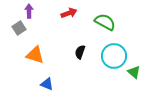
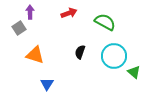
purple arrow: moved 1 px right, 1 px down
blue triangle: rotated 40 degrees clockwise
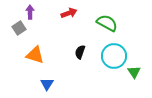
green semicircle: moved 2 px right, 1 px down
green triangle: rotated 16 degrees clockwise
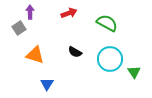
black semicircle: moved 5 px left; rotated 80 degrees counterclockwise
cyan circle: moved 4 px left, 3 px down
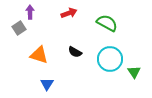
orange triangle: moved 4 px right
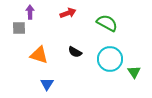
red arrow: moved 1 px left
gray square: rotated 32 degrees clockwise
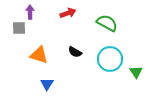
green triangle: moved 2 px right
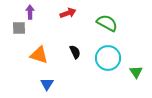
black semicircle: rotated 144 degrees counterclockwise
cyan circle: moved 2 px left, 1 px up
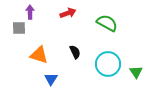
cyan circle: moved 6 px down
blue triangle: moved 4 px right, 5 px up
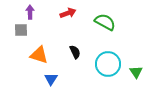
green semicircle: moved 2 px left, 1 px up
gray square: moved 2 px right, 2 px down
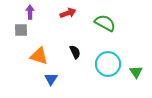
green semicircle: moved 1 px down
orange triangle: moved 1 px down
